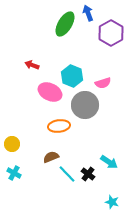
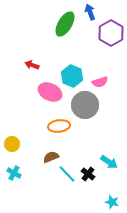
blue arrow: moved 2 px right, 1 px up
pink semicircle: moved 3 px left, 1 px up
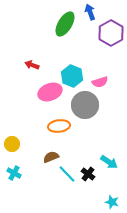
pink ellipse: rotated 45 degrees counterclockwise
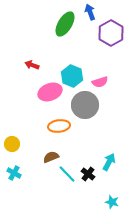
cyan arrow: rotated 96 degrees counterclockwise
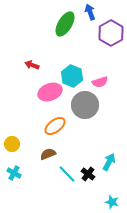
orange ellipse: moved 4 px left; rotated 30 degrees counterclockwise
brown semicircle: moved 3 px left, 3 px up
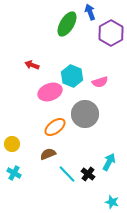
green ellipse: moved 2 px right
gray circle: moved 9 px down
orange ellipse: moved 1 px down
